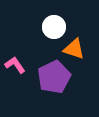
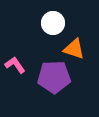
white circle: moved 1 px left, 4 px up
purple pentagon: rotated 24 degrees clockwise
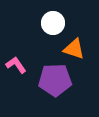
pink L-shape: moved 1 px right
purple pentagon: moved 1 px right, 3 px down
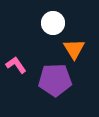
orange triangle: rotated 40 degrees clockwise
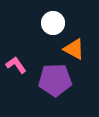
orange triangle: rotated 30 degrees counterclockwise
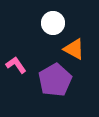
purple pentagon: rotated 28 degrees counterclockwise
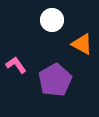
white circle: moved 1 px left, 3 px up
orange triangle: moved 8 px right, 5 px up
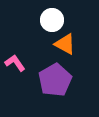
orange triangle: moved 17 px left
pink L-shape: moved 1 px left, 2 px up
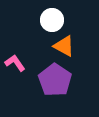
orange triangle: moved 1 px left, 2 px down
purple pentagon: rotated 8 degrees counterclockwise
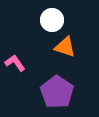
orange triangle: moved 1 px right, 1 px down; rotated 10 degrees counterclockwise
purple pentagon: moved 2 px right, 12 px down
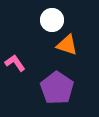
orange triangle: moved 2 px right, 2 px up
purple pentagon: moved 4 px up
